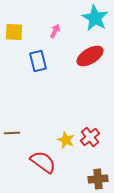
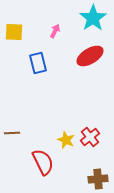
cyan star: moved 2 px left; rotated 8 degrees clockwise
blue rectangle: moved 2 px down
red semicircle: rotated 28 degrees clockwise
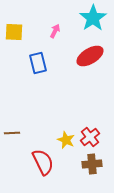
brown cross: moved 6 px left, 15 px up
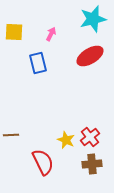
cyan star: moved 1 px down; rotated 20 degrees clockwise
pink arrow: moved 4 px left, 3 px down
brown line: moved 1 px left, 2 px down
